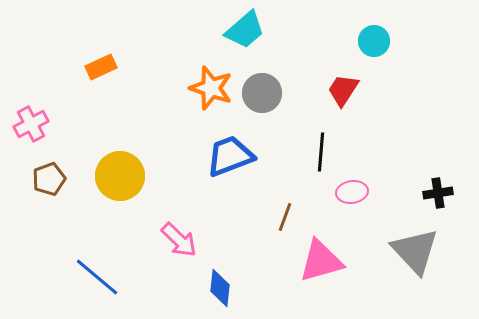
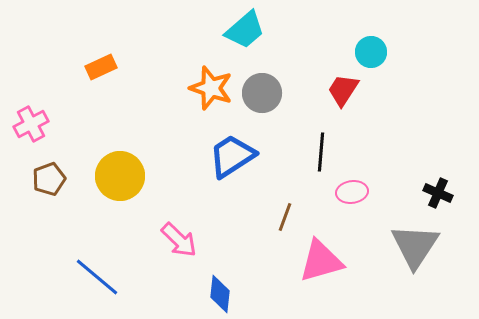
cyan circle: moved 3 px left, 11 px down
blue trapezoid: moved 2 px right; rotated 12 degrees counterclockwise
black cross: rotated 32 degrees clockwise
gray triangle: moved 5 px up; rotated 16 degrees clockwise
blue diamond: moved 6 px down
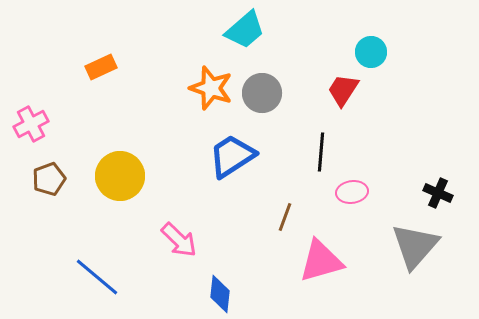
gray triangle: rotated 8 degrees clockwise
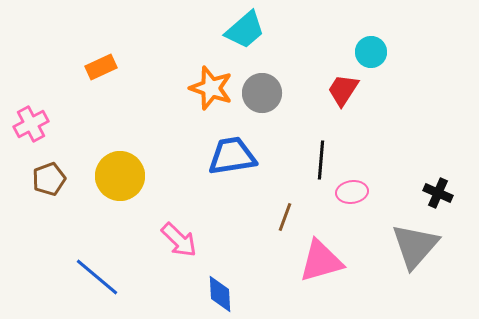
black line: moved 8 px down
blue trapezoid: rotated 24 degrees clockwise
blue diamond: rotated 9 degrees counterclockwise
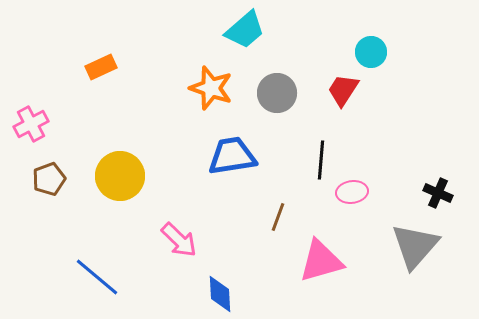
gray circle: moved 15 px right
brown line: moved 7 px left
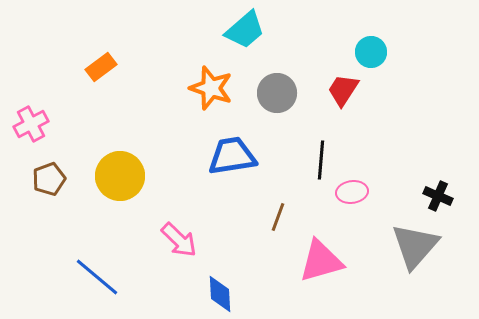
orange rectangle: rotated 12 degrees counterclockwise
black cross: moved 3 px down
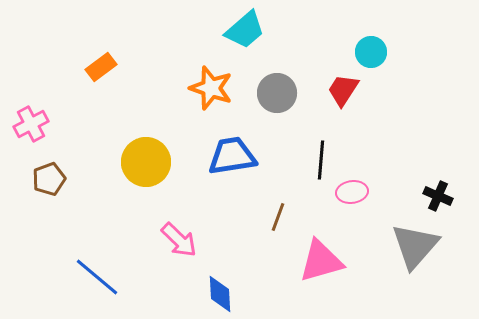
yellow circle: moved 26 px right, 14 px up
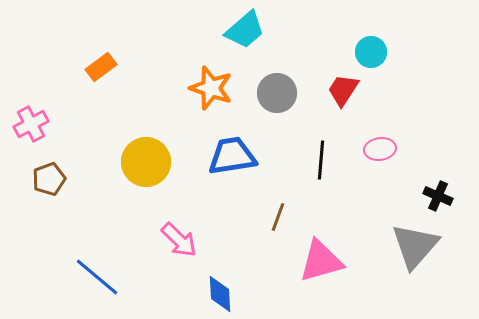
pink ellipse: moved 28 px right, 43 px up
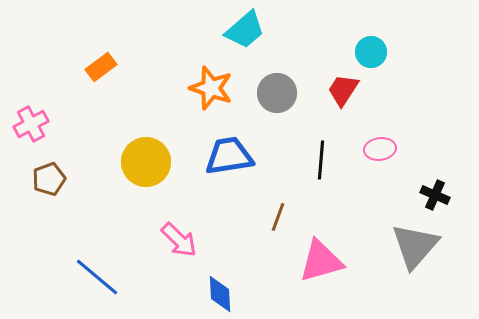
blue trapezoid: moved 3 px left
black cross: moved 3 px left, 1 px up
